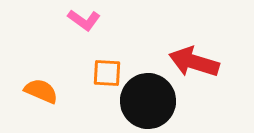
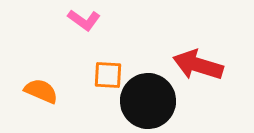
red arrow: moved 4 px right, 3 px down
orange square: moved 1 px right, 2 px down
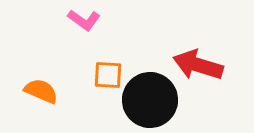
black circle: moved 2 px right, 1 px up
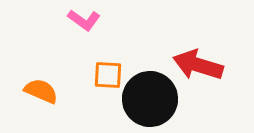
black circle: moved 1 px up
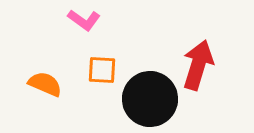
red arrow: rotated 90 degrees clockwise
orange square: moved 6 px left, 5 px up
orange semicircle: moved 4 px right, 7 px up
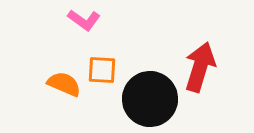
red arrow: moved 2 px right, 2 px down
orange semicircle: moved 19 px right
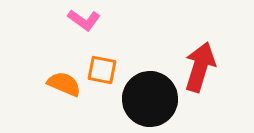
orange square: rotated 8 degrees clockwise
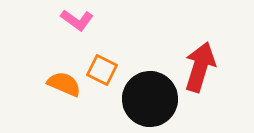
pink L-shape: moved 7 px left
orange square: rotated 16 degrees clockwise
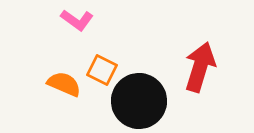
black circle: moved 11 px left, 2 px down
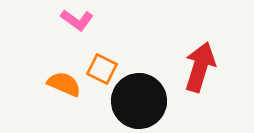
orange square: moved 1 px up
